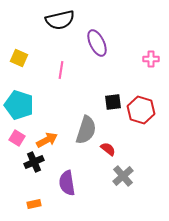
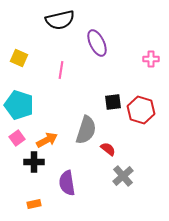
pink square: rotated 21 degrees clockwise
black cross: rotated 24 degrees clockwise
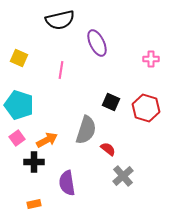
black square: moved 2 px left; rotated 30 degrees clockwise
red hexagon: moved 5 px right, 2 px up
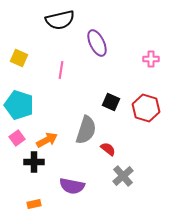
purple semicircle: moved 5 px right, 3 px down; rotated 70 degrees counterclockwise
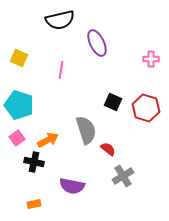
black square: moved 2 px right
gray semicircle: rotated 36 degrees counterclockwise
orange arrow: moved 1 px right
black cross: rotated 12 degrees clockwise
gray cross: rotated 10 degrees clockwise
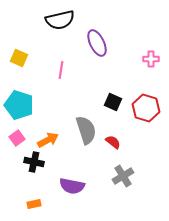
red semicircle: moved 5 px right, 7 px up
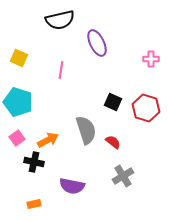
cyan pentagon: moved 1 px left, 3 px up
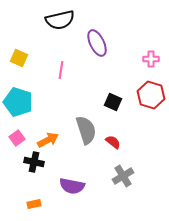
red hexagon: moved 5 px right, 13 px up
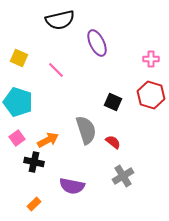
pink line: moved 5 px left; rotated 54 degrees counterclockwise
orange rectangle: rotated 32 degrees counterclockwise
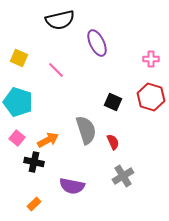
red hexagon: moved 2 px down
pink square: rotated 14 degrees counterclockwise
red semicircle: rotated 28 degrees clockwise
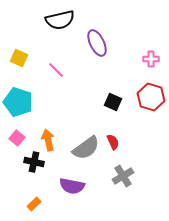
gray semicircle: moved 18 px down; rotated 72 degrees clockwise
orange arrow: rotated 75 degrees counterclockwise
